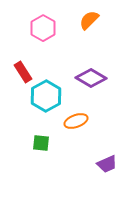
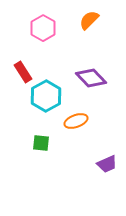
purple diamond: rotated 16 degrees clockwise
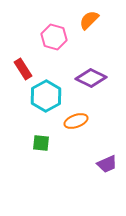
pink hexagon: moved 11 px right, 9 px down; rotated 15 degrees counterclockwise
red rectangle: moved 3 px up
purple diamond: rotated 20 degrees counterclockwise
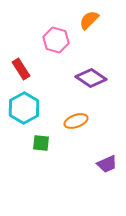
pink hexagon: moved 2 px right, 3 px down
red rectangle: moved 2 px left
purple diamond: rotated 8 degrees clockwise
cyan hexagon: moved 22 px left, 12 px down
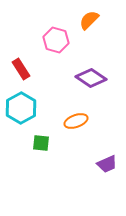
cyan hexagon: moved 3 px left
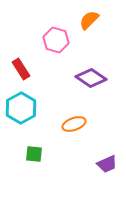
orange ellipse: moved 2 px left, 3 px down
green square: moved 7 px left, 11 px down
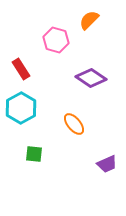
orange ellipse: rotated 70 degrees clockwise
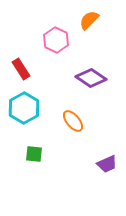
pink hexagon: rotated 10 degrees clockwise
cyan hexagon: moved 3 px right
orange ellipse: moved 1 px left, 3 px up
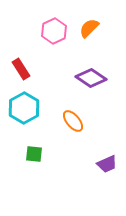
orange semicircle: moved 8 px down
pink hexagon: moved 2 px left, 9 px up; rotated 10 degrees clockwise
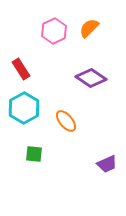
orange ellipse: moved 7 px left
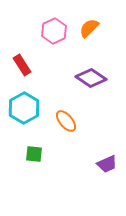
red rectangle: moved 1 px right, 4 px up
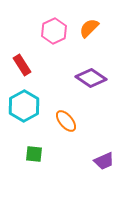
cyan hexagon: moved 2 px up
purple trapezoid: moved 3 px left, 3 px up
